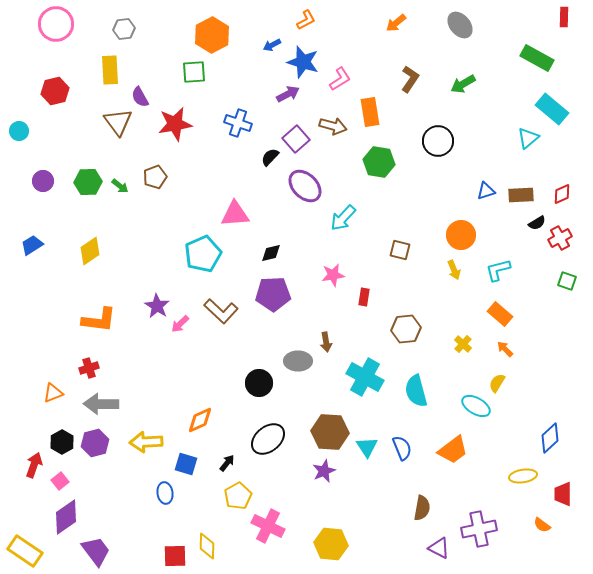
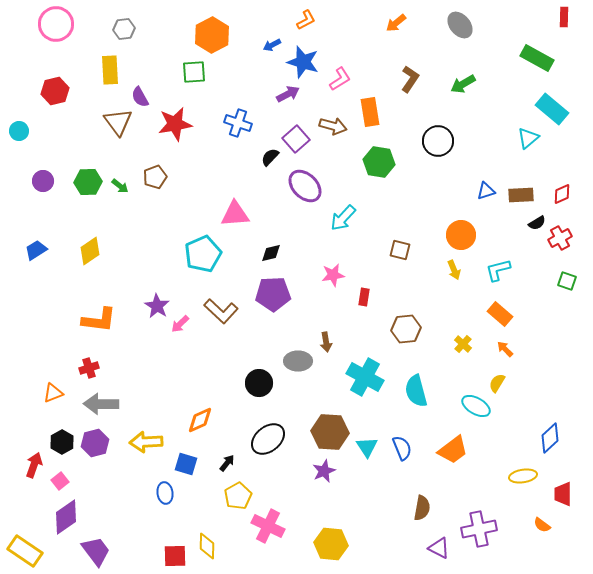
blue trapezoid at (32, 245): moved 4 px right, 5 px down
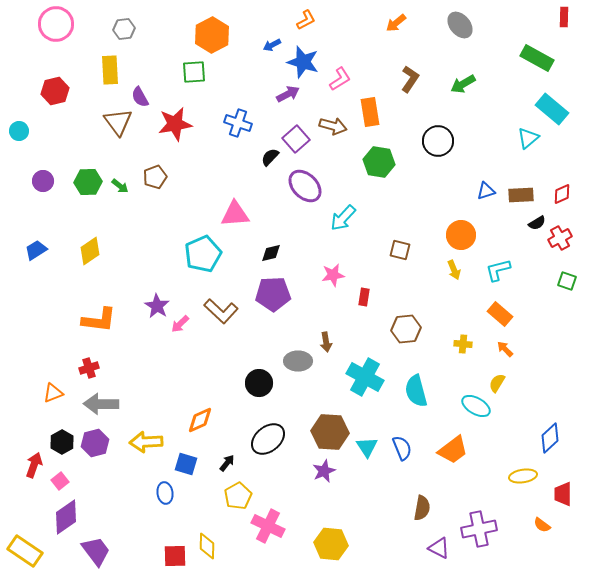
yellow cross at (463, 344): rotated 36 degrees counterclockwise
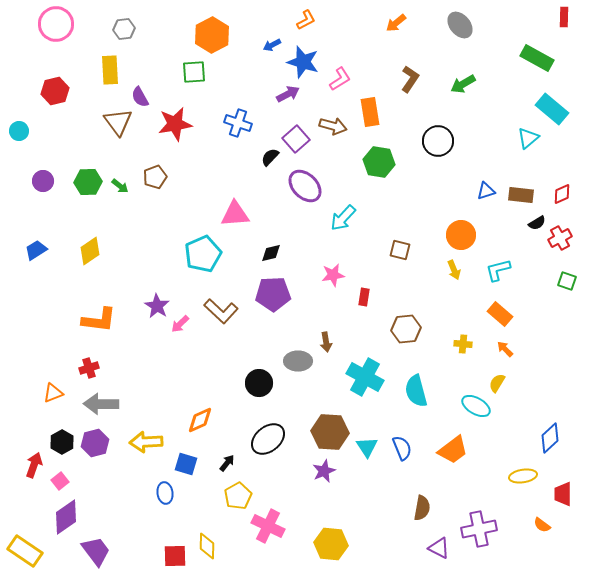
brown rectangle at (521, 195): rotated 10 degrees clockwise
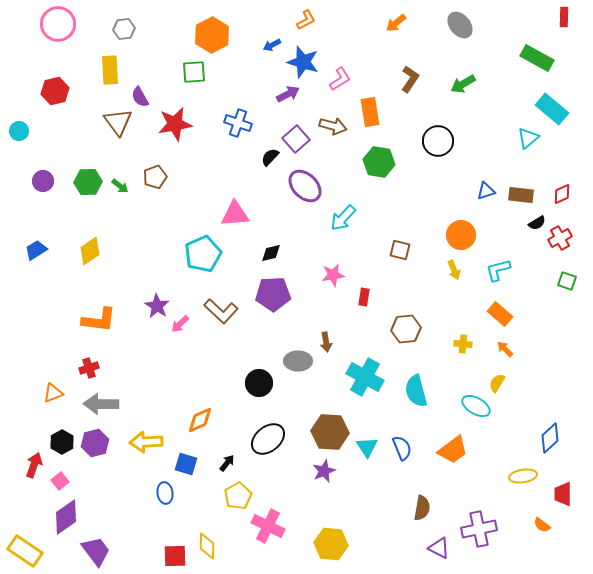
pink circle at (56, 24): moved 2 px right
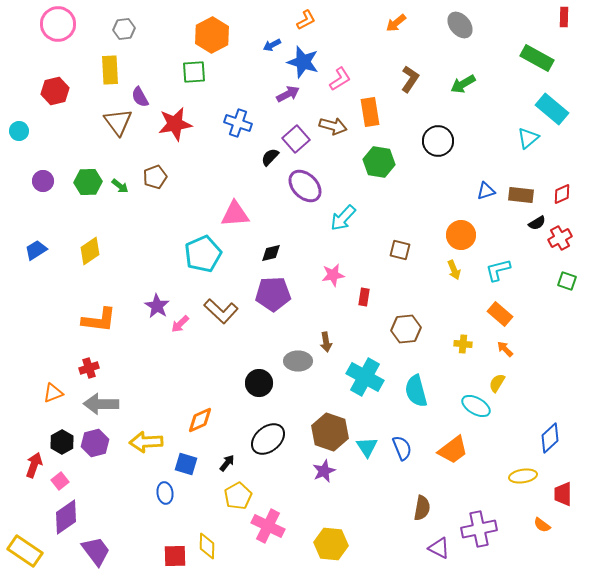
brown hexagon at (330, 432): rotated 15 degrees clockwise
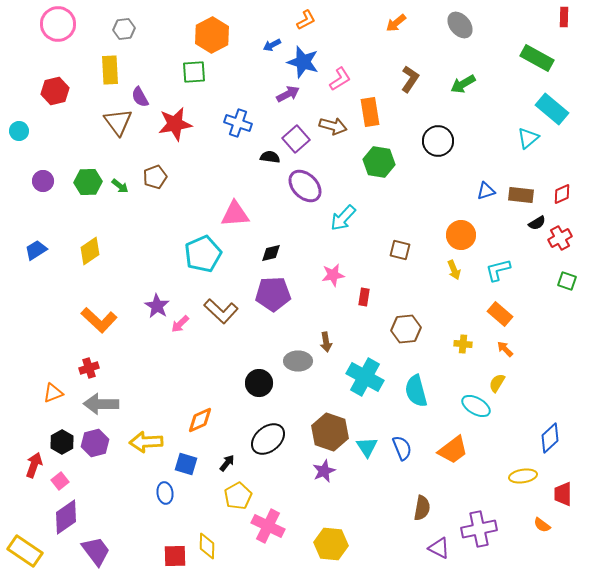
black semicircle at (270, 157): rotated 54 degrees clockwise
orange L-shape at (99, 320): rotated 36 degrees clockwise
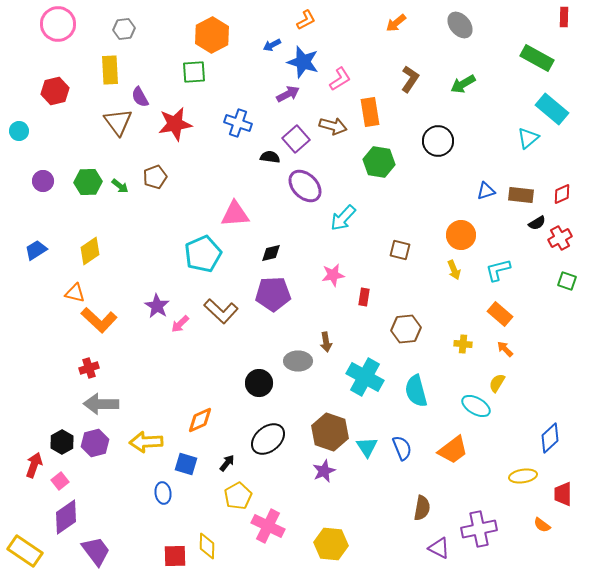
orange triangle at (53, 393): moved 22 px right, 100 px up; rotated 35 degrees clockwise
blue ellipse at (165, 493): moved 2 px left
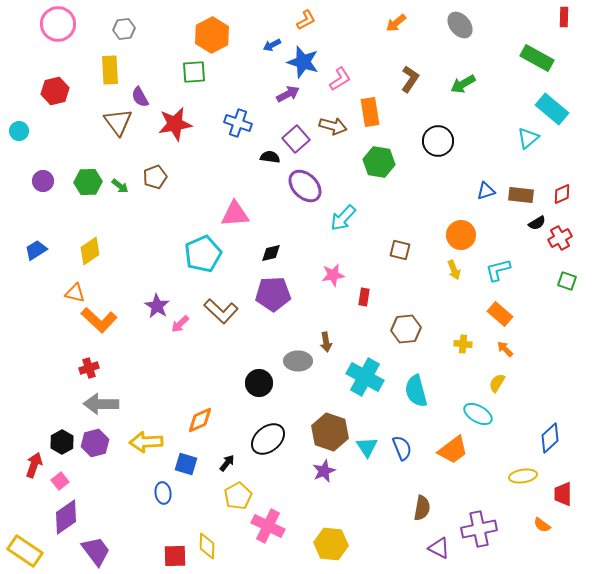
cyan ellipse at (476, 406): moved 2 px right, 8 px down
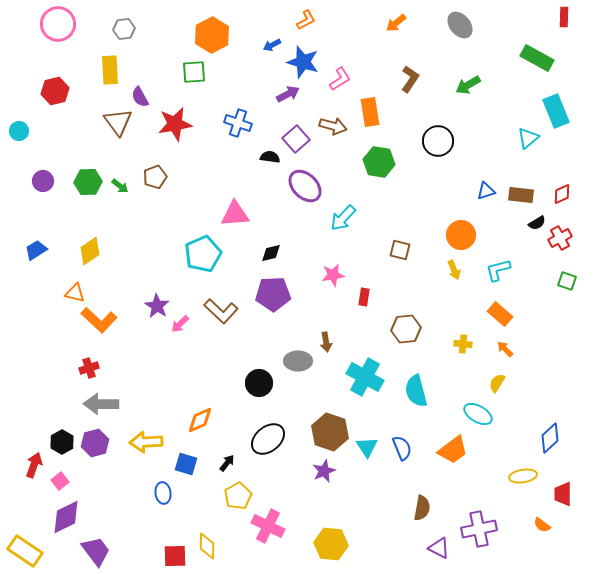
green arrow at (463, 84): moved 5 px right, 1 px down
cyan rectangle at (552, 109): moved 4 px right, 2 px down; rotated 28 degrees clockwise
purple diamond at (66, 517): rotated 9 degrees clockwise
